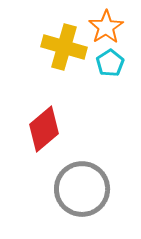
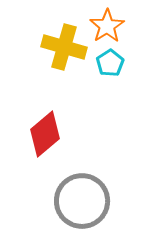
orange star: moved 1 px right, 1 px up
red diamond: moved 1 px right, 5 px down
gray circle: moved 12 px down
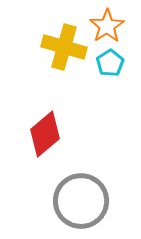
gray circle: moved 1 px left
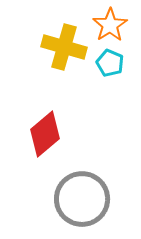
orange star: moved 3 px right, 1 px up
cyan pentagon: rotated 16 degrees counterclockwise
gray circle: moved 1 px right, 2 px up
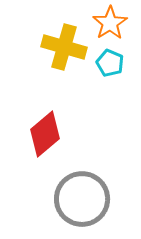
orange star: moved 2 px up
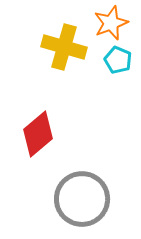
orange star: moved 1 px right; rotated 12 degrees clockwise
cyan pentagon: moved 8 px right, 3 px up
red diamond: moved 7 px left
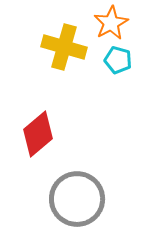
orange star: rotated 8 degrees counterclockwise
cyan pentagon: rotated 8 degrees counterclockwise
gray circle: moved 5 px left
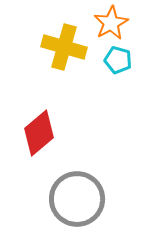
red diamond: moved 1 px right, 1 px up
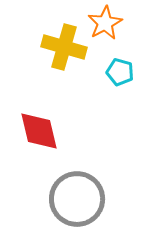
orange star: moved 6 px left
cyan pentagon: moved 2 px right, 12 px down
red diamond: moved 2 px up; rotated 63 degrees counterclockwise
